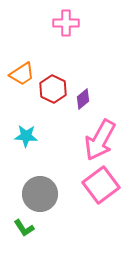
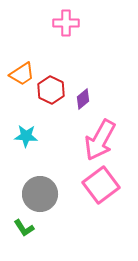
red hexagon: moved 2 px left, 1 px down
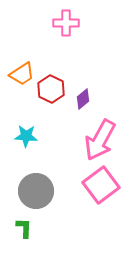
red hexagon: moved 1 px up
gray circle: moved 4 px left, 3 px up
green L-shape: rotated 145 degrees counterclockwise
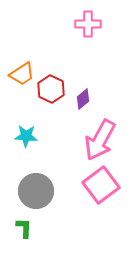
pink cross: moved 22 px right, 1 px down
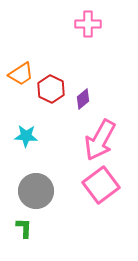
orange trapezoid: moved 1 px left
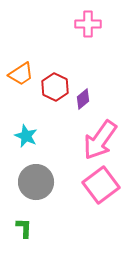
red hexagon: moved 4 px right, 2 px up
cyan star: rotated 20 degrees clockwise
pink arrow: rotated 6 degrees clockwise
gray circle: moved 9 px up
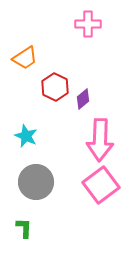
orange trapezoid: moved 4 px right, 16 px up
pink arrow: rotated 33 degrees counterclockwise
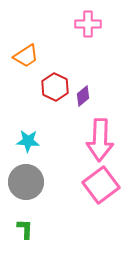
orange trapezoid: moved 1 px right, 2 px up
purple diamond: moved 3 px up
cyan star: moved 2 px right, 5 px down; rotated 20 degrees counterclockwise
gray circle: moved 10 px left
green L-shape: moved 1 px right, 1 px down
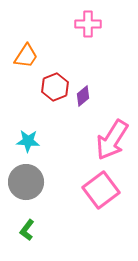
orange trapezoid: rotated 24 degrees counterclockwise
red hexagon: rotated 12 degrees clockwise
pink arrow: moved 12 px right; rotated 30 degrees clockwise
pink square: moved 5 px down
green L-shape: moved 2 px right, 1 px down; rotated 145 degrees counterclockwise
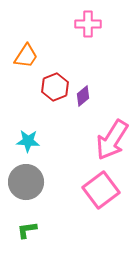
green L-shape: rotated 45 degrees clockwise
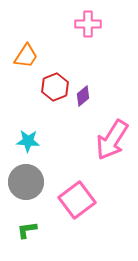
pink square: moved 24 px left, 10 px down
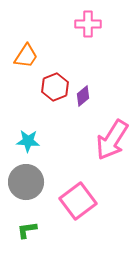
pink square: moved 1 px right, 1 px down
